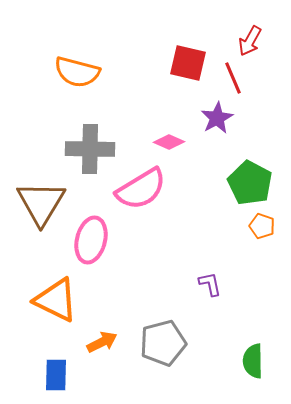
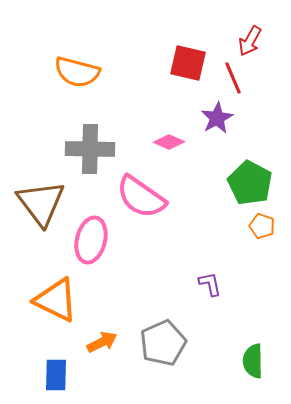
pink semicircle: moved 8 px down; rotated 66 degrees clockwise
brown triangle: rotated 8 degrees counterclockwise
gray pentagon: rotated 9 degrees counterclockwise
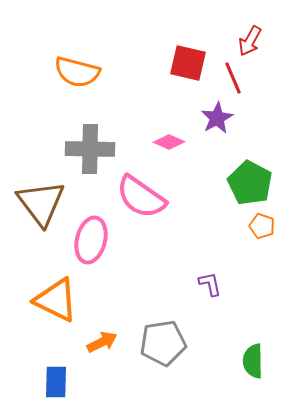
gray pentagon: rotated 15 degrees clockwise
blue rectangle: moved 7 px down
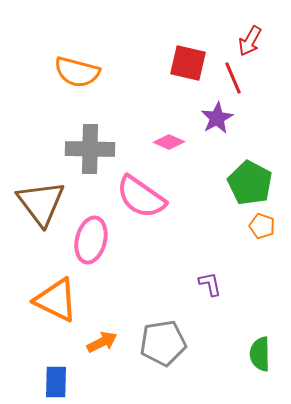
green semicircle: moved 7 px right, 7 px up
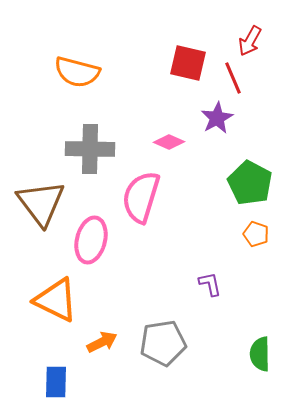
pink semicircle: rotated 72 degrees clockwise
orange pentagon: moved 6 px left, 8 px down
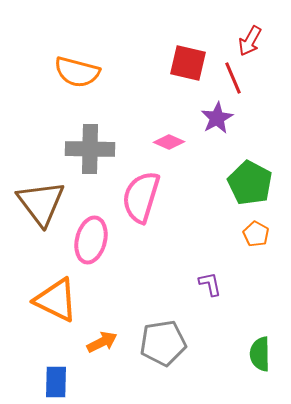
orange pentagon: rotated 10 degrees clockwise
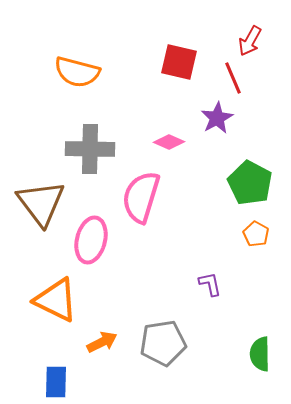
red square: moved 9 px left, 1 px up
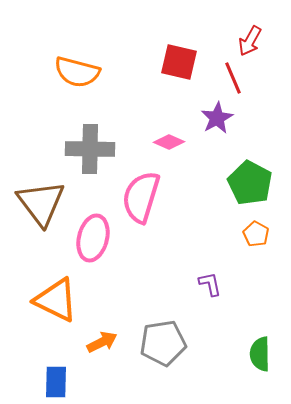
pink ellipse: moved 2 px right, 2 px up
